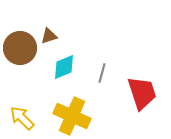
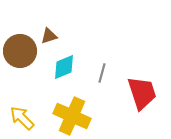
brown circle: moved 3 px down
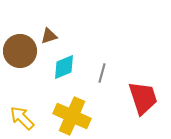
red trapezoid: moved 1 px right, 5 px down
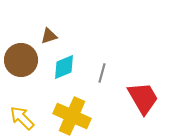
brown circle: moved 1 px right, 9 px down
red trapezoid: rotated 12 degrees counterclockwise
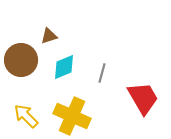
yellow arrow: moved 4 px right, 2 px up
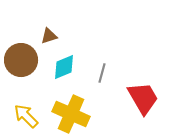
yellow cross: moved 1 px left, 2 px up
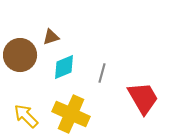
brown triangle: moved 2 px right, 1 px down
brown circle: moved 1 px left, 5 px up
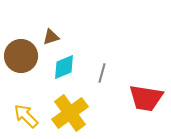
brown circle: moved 1 px right, 1 px down
red trapezoid: moved 3 px right; rotated 129 degrees clockwise
yellow cross: moved 1 px left, 1 px up; rotated 30 degrees clockwise
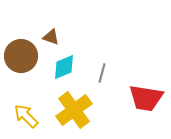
brown triangle: rotated 36 degrees clockwise
yellow cross: moved 4 px right, 3 px up
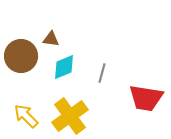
brown triangle: moved 2 px down; rotated 12 degrees counterclockwise
yellow cross: moved 4 px left, 6 px down
